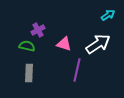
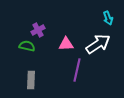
cyan arrow: moved 3 px down; rotated 104 degrees clockwise
pink triangle: moved 2 px right; rotated 21 degrees counterclockwise
gray rectangle: moved 2 px right, 7 px down
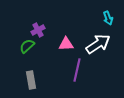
green semicircle: rotated 56 degrees counterclockwise
gray rectangle: rotated 12 degrees counterclockwise
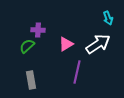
purple cross: rotated 32 degrees clockwise
pink triangle: rotated 28 degrees counterclockwise
purple line: moved 2 px down
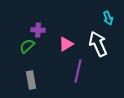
white arrow: rotated 80 degrees counterclockwise
purple line: moved 1 px right, 1 px up
